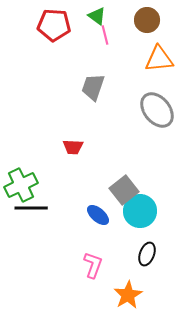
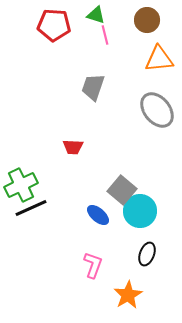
green triangle: moved 1 px left, 1 px up; rotated 18 degrees counterclockwise
gray square: moved 2 px left; rotated 12 degrees counterclockwise
black line: rotated 24 degrees counterclockwise
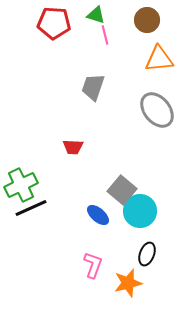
red pentagon: moved 2 px up
orange star: moved 12 px up; rotated 16 degrees clockwise
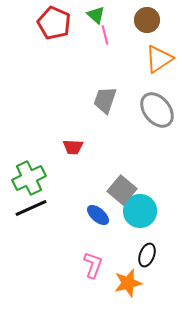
green triangle: rotated 24 degrees clockwise
red pentagon: rotated 20 degrees clockwise
orange triangle: rotated 28 degrees counterclockwise
gray trapezoid: moved 12 px right, 13 px down
green cross: moved 8 px right, 7 px up
black ellipse: moved 1 px down
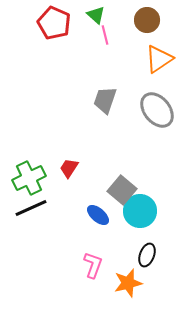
red trapezoid: moved 4 px left, 21 px down; rotated 120 degrees clockwise
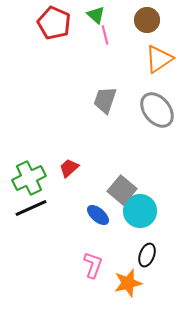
red trapezoid: rotated 15 degrees clockwise
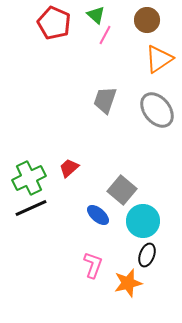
pink line: rotated 42 degrees clockwise
cyan circle: moved 3 px right, 10 px down
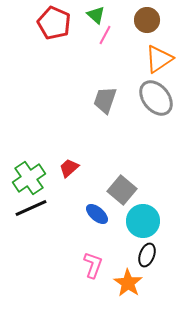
gray ellipse: moved 1 px left, 12 px up
green cross: rotated 8 degrees counterclockwise
blue ellipse: moved 1 px left, 1 px up
orange star: rotated 24 degrees counterclockwise
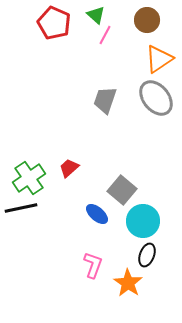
black line: moved 10 px left; rotated 12 degrees clockwise
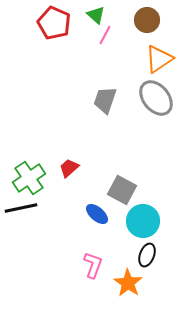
gray square: rotated 12 degrees counterclockwise
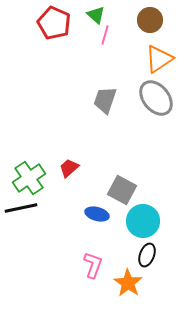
brown circle: moved 3 px right
pink line: rotated 12 degrees counterclockwise
blue ellipse: rotated 25 degrees counterclockwise
